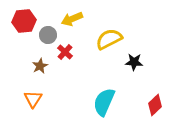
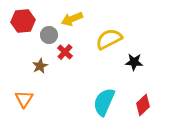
red hexagon: moved 1 px left
gray circle: moved 1 px right
orange triangle: moved 9 px left
red diamond: moved 12 px left
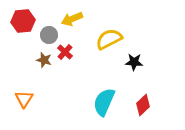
brown star: moved 4 px right, 6 px up; rotated 28 degrees counterclockwise
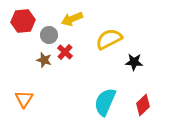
cyan semicircle: moved 1 px right
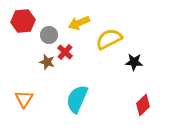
yellow arrow: moved 7 px right, 4 px down
brown star: moved 3 px right, 2 px down
cyan semicircle: moved 28 px left, 3 px up
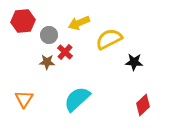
brown star: rotated 14 degrees counterclockwise
cyan semicircle: rotated 24 degrees clockwise
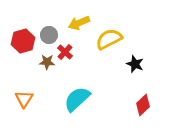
red hexagon: moved 20 px down; rotated 10 degrees counterclockwise
black star: moved 1 px right, 2 px down; rotated 18 degrees clockwise
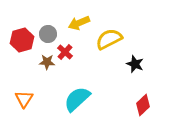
gray circle: moved 1 px left, 1 px up
red hexagon: moved 1 px left, 1 px up
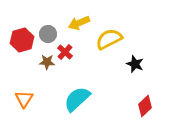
red diamond: moved 2 px right, 1 px down
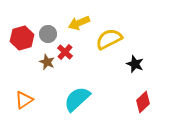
red hexagon: moved 2 px up
brown star: rotated 21 degrees clockwise
orange triangle: moved 1 px down; rotated 24 degrees clockwise
red diamond: moved 2 px left, 4 px up
